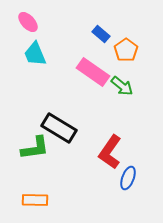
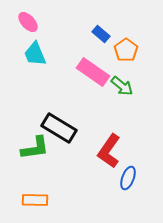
red L-shape: moved 1 px left, 1 px up
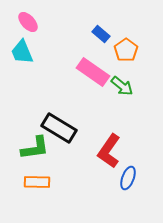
cyan trapezoid: moved 13 px left, 2 px up
orange rectangle: moved 2 px right, 18 px up
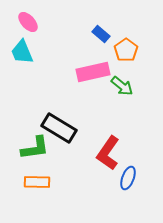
pink rectangle: rotated 48 degrees counterclockwise
red L-shape: moved 1 px left, 2 px down
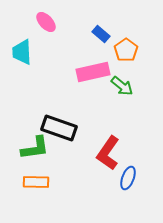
pink ellipse: moved 18 px right
cyan trapezoid: rotated 20 degrees clockwise
black rectangle: rotated 12 degrees counterclockwise
orange rectangle: moved 1 px left
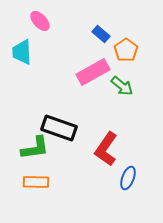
pink ellipse: moved 6 px left, 1 px up
pink rectangle: rotated 16 degrees counterclockwise
red L-shape: moved 2 px left, 4 px up
